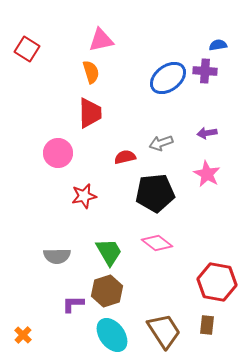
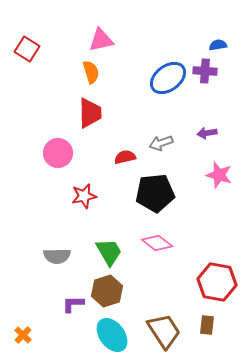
pink star: moved 12 px right, 1 px down; rotated 12 degrees counterclockwise
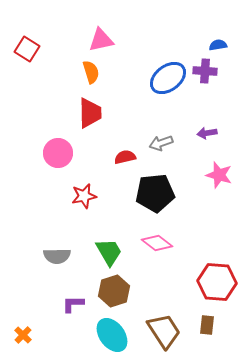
red hexagon: rotated 6 degrees counterclockwise
brown hexagon: moved 7 px right
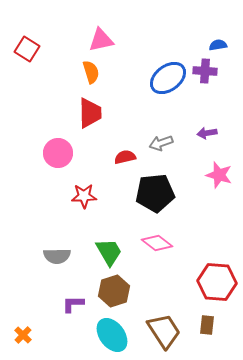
red star: rotated 10 degrees clockwise
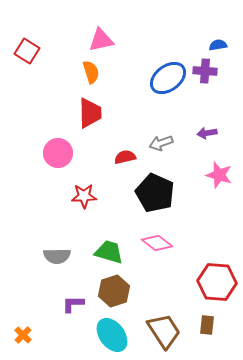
red square: moved 2 px down
black pentagon: rotated 30 degrees clockwise
green trapezoid: rotated 44 degrees counterclockwise
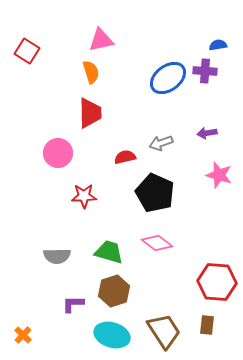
cyan ellipse: rotated 36 degrees counterclockwise
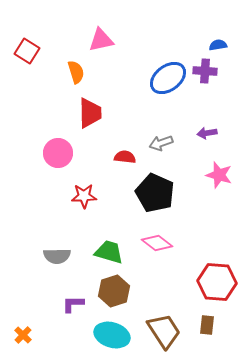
orange semicircle: moved 15 px left
red semicircle: rotated 20 degrees clockwise
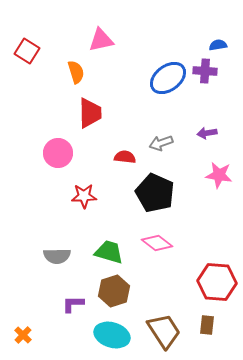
pink star: rotated 8 degrees counterclockwise
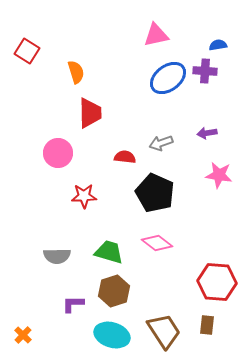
pink triangle: moved 55 px right, 5 px up
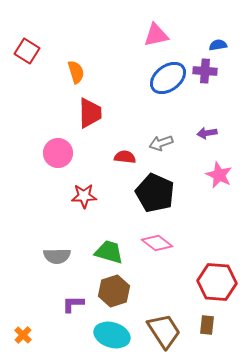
pink star: rotated 16 degrees clockwise
